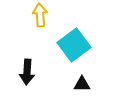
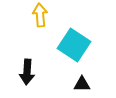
cyan square: rotated 20 degrees counterclockwise
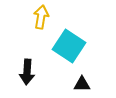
yellow arrow: moved 1 px right, 2 px down; rotated 15 degrees clockwise
cyan square: moved 5 px left, 1 px down
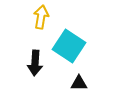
black arrow: moved 8 px right, 9 px up
black triangle: moved 3 px left, 1 px up
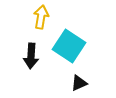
black arrow: moved 4 px left, 7 px up
black triangle: rotated 24 degrees counterclockwise
